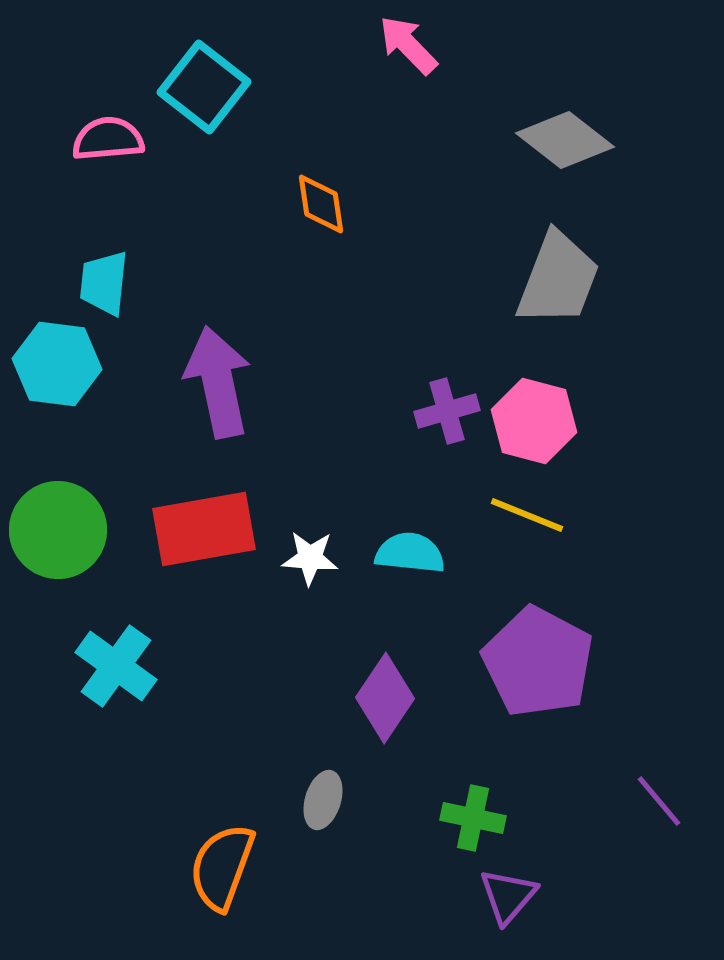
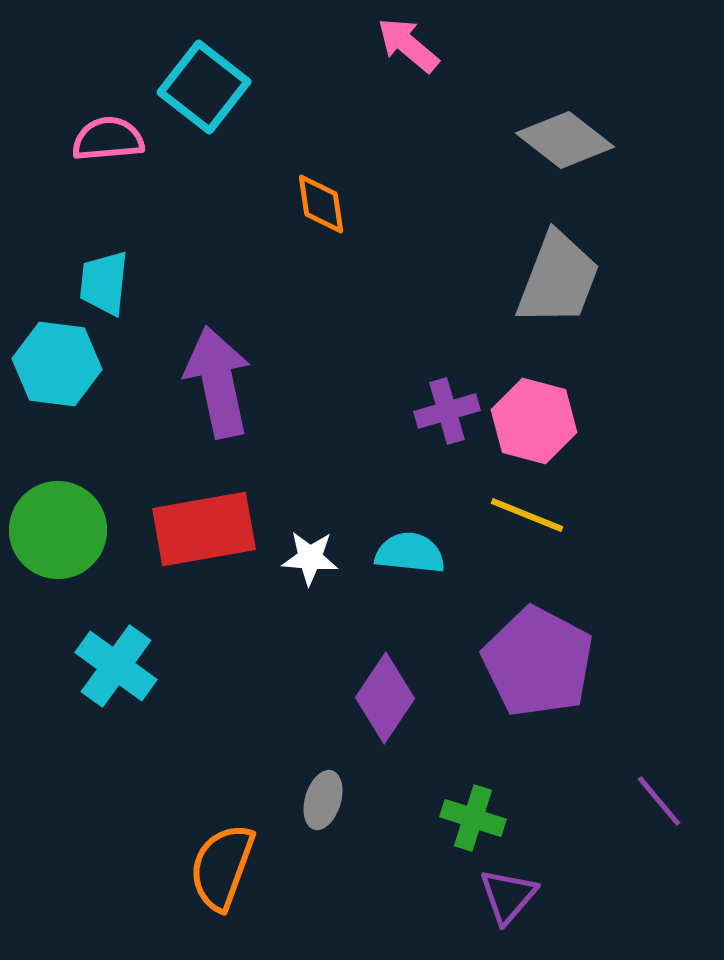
pink arrow: rotated 6 degrees counterclockwise
green cross: rotated 6 degrees clockwise
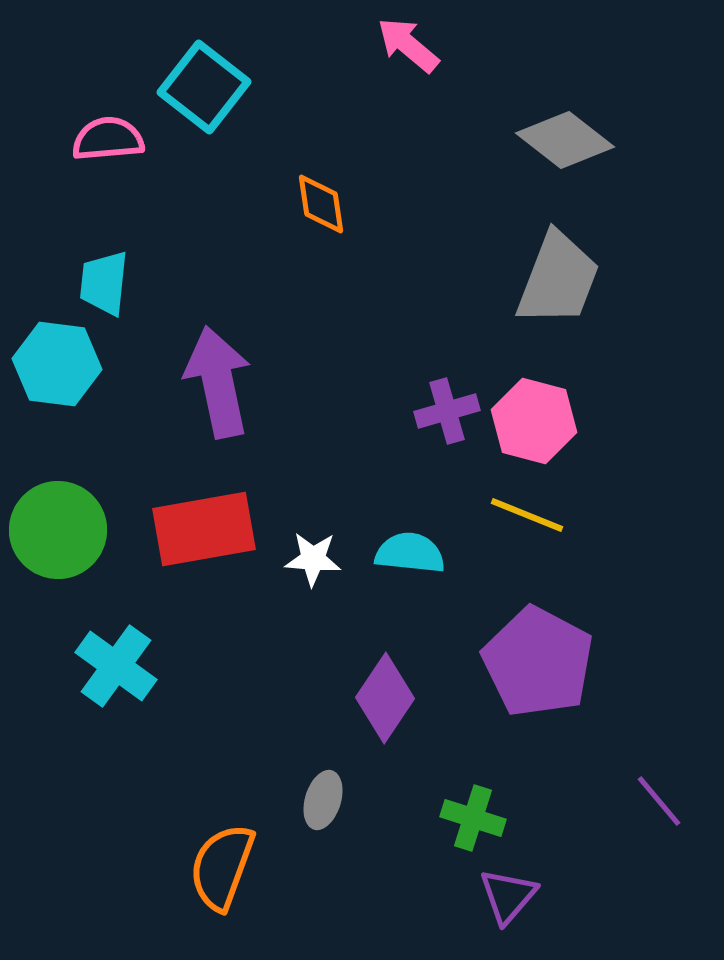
white star: moved 3 px right, 1 px down
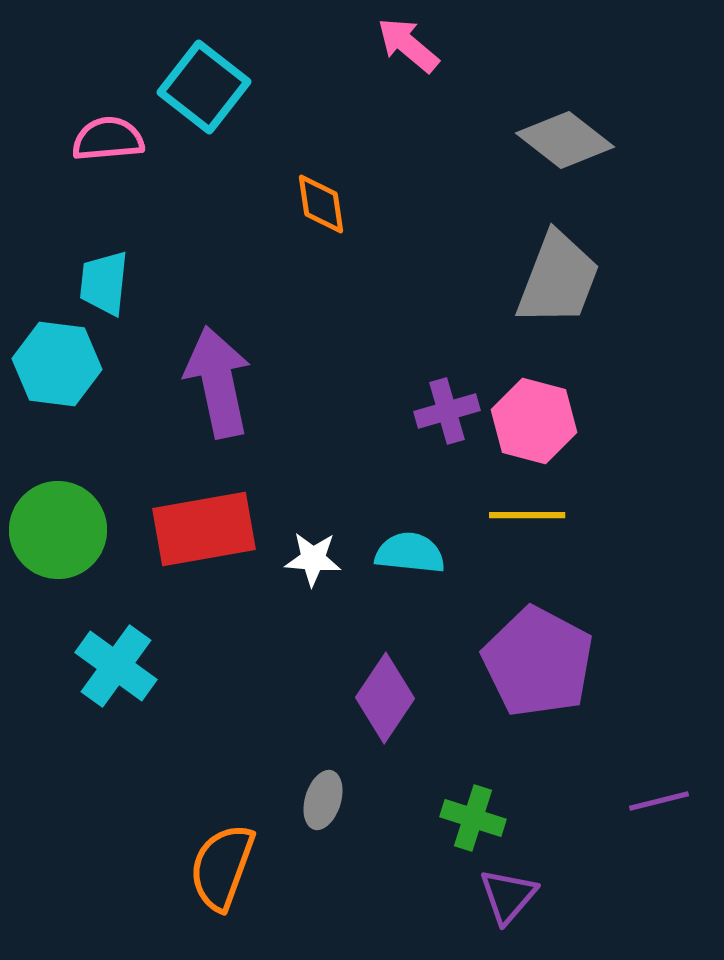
yellow line: rotated 22 degrees counterclockwise
purple line: rotated 64 degrees counterclockwise
